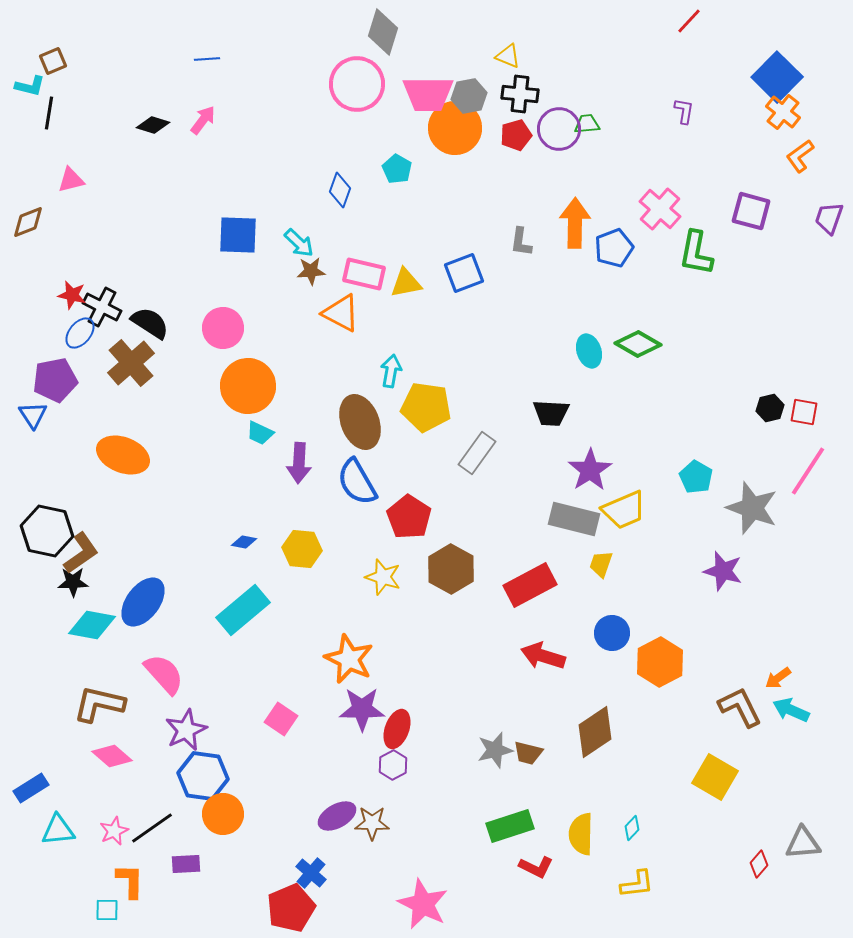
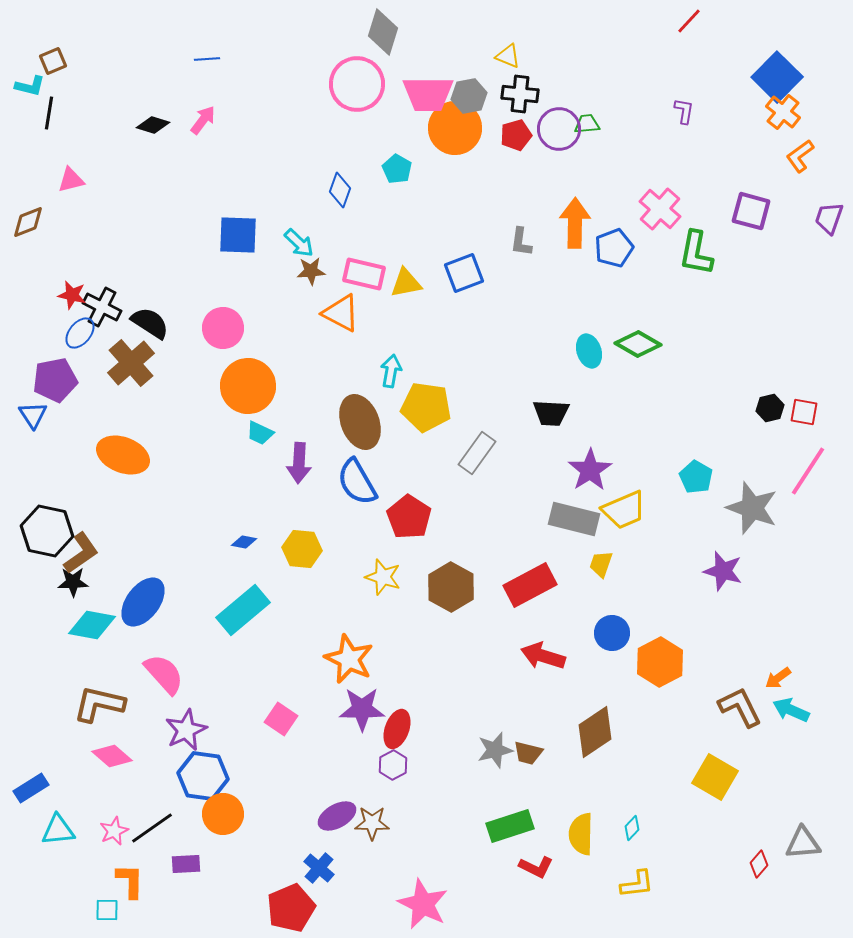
brown hexagon at (451, 569): moved 18 px down
blue cross at (311, 873): moved 8 px right, 5 px up
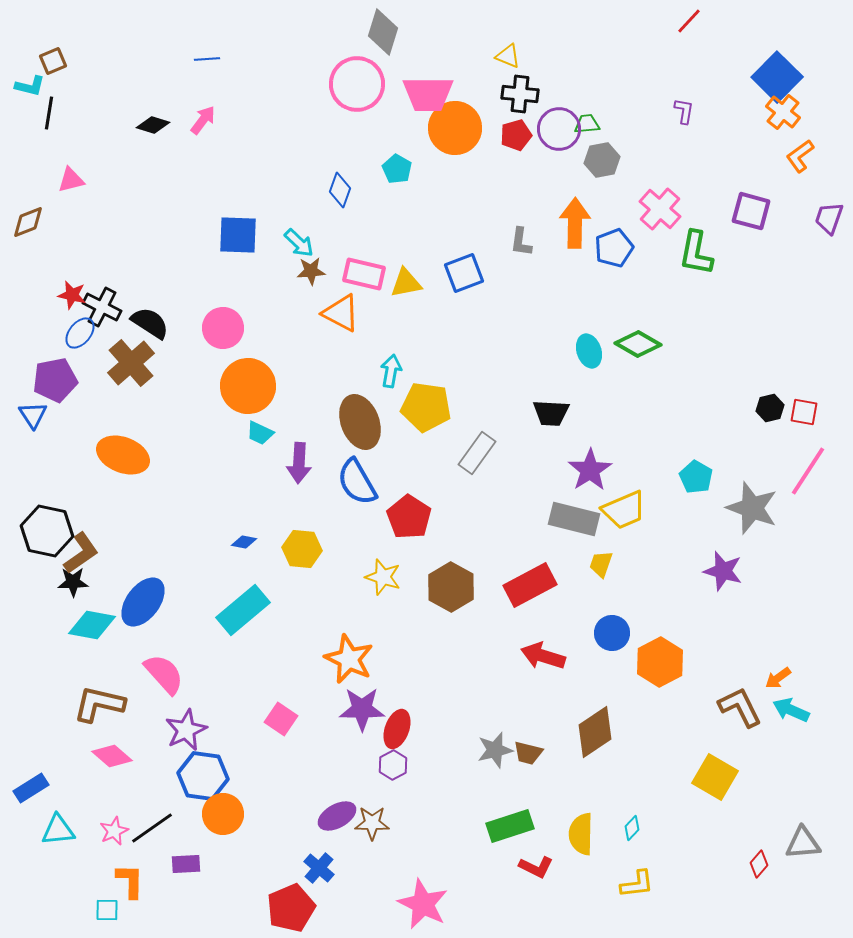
gray hexagon at (469, 96): moved 133 px right, 64 px down
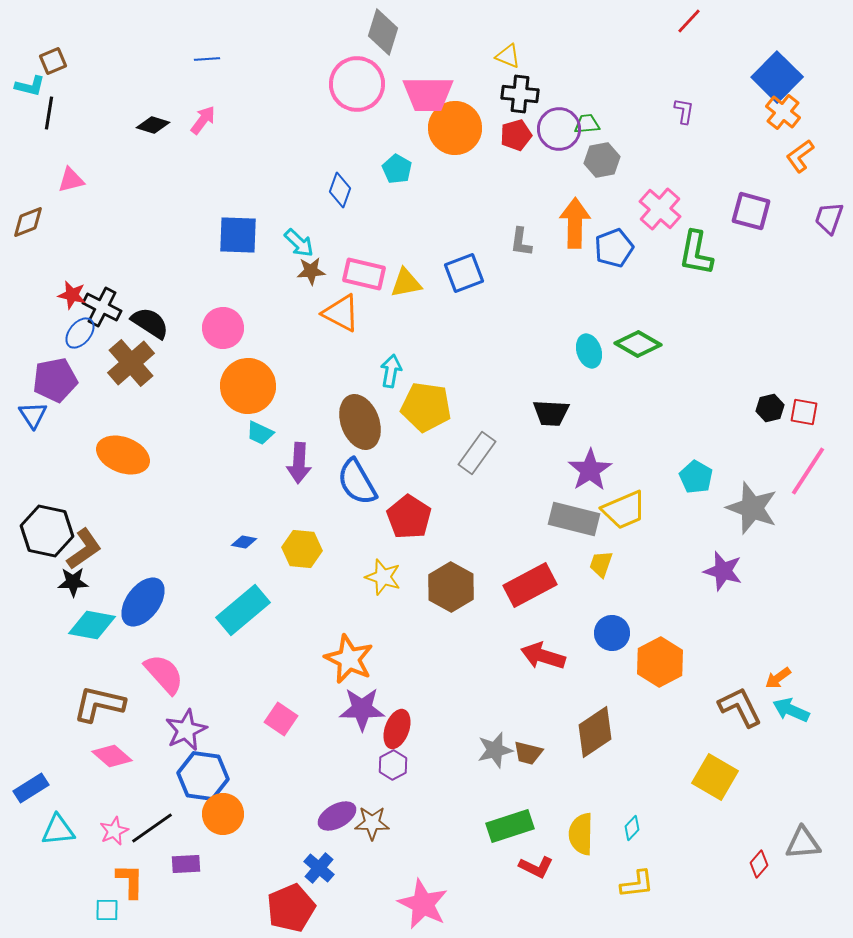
brown L-shape at (81, 553): moved 3 px right, 4 px up
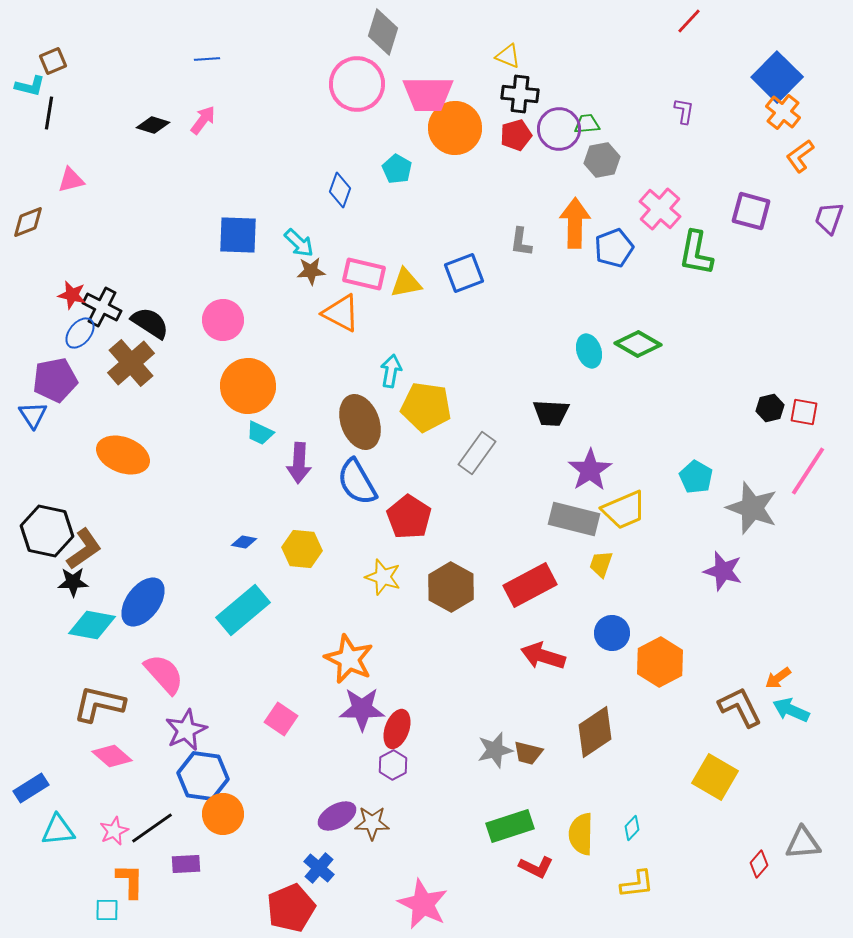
pink circle at (223, 328): moved 8 px up
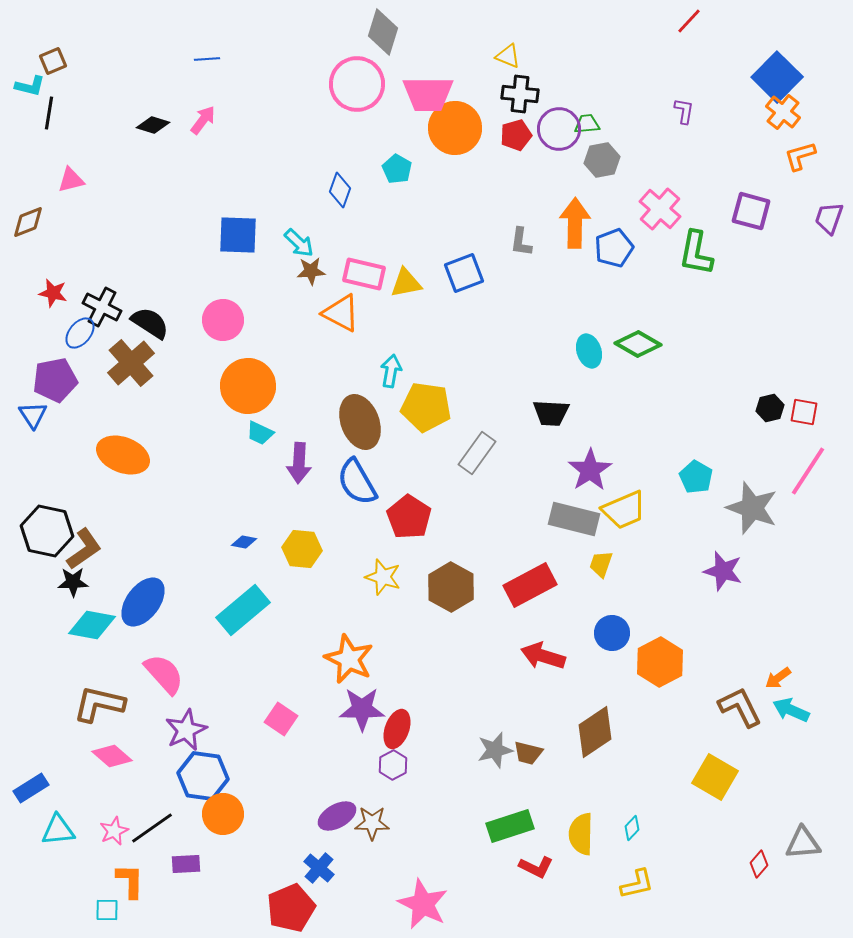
orange L-shape at (800, 156): rotated 20 degrees clockwise
red star at (72, 295): moved 19 px left, 2 px up
yellow L-shape at (637, 884): rotated 6 degrees counterclockwise
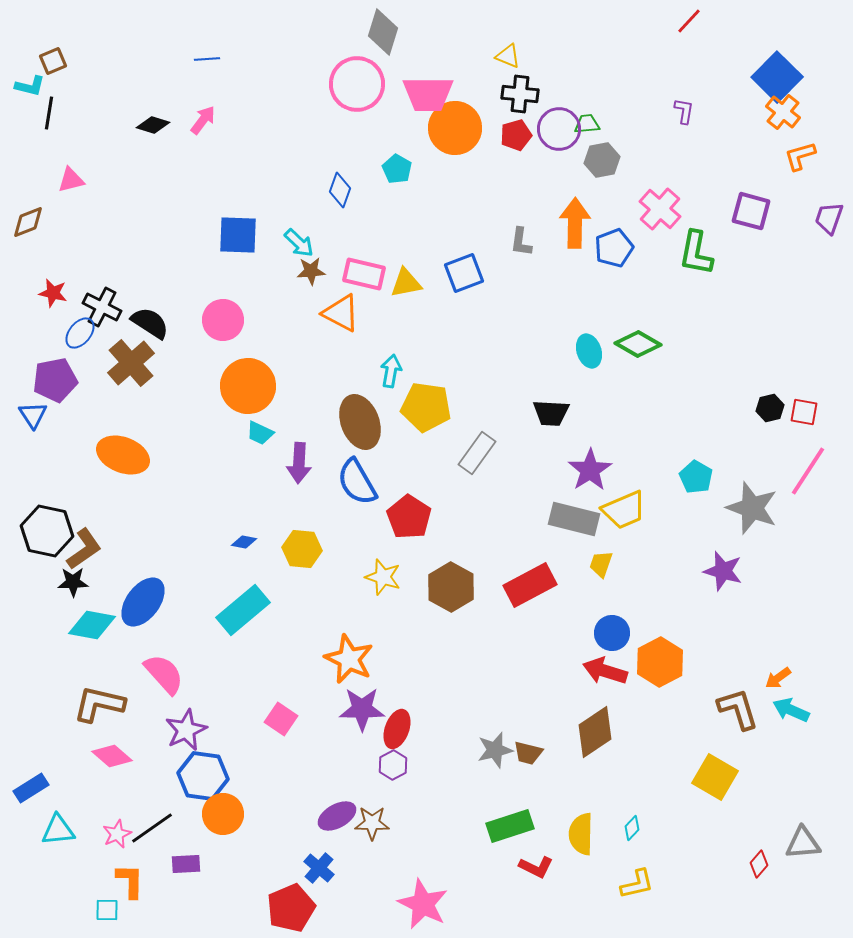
red arrow at (543, 656): moved 62 px right, 15 px down
brown L-shape at (740, 707): moved 2 px left, 2 px down; rotated 9 degrees clockwise
pink star at (114, 831): moved 3 px right, 3 px down
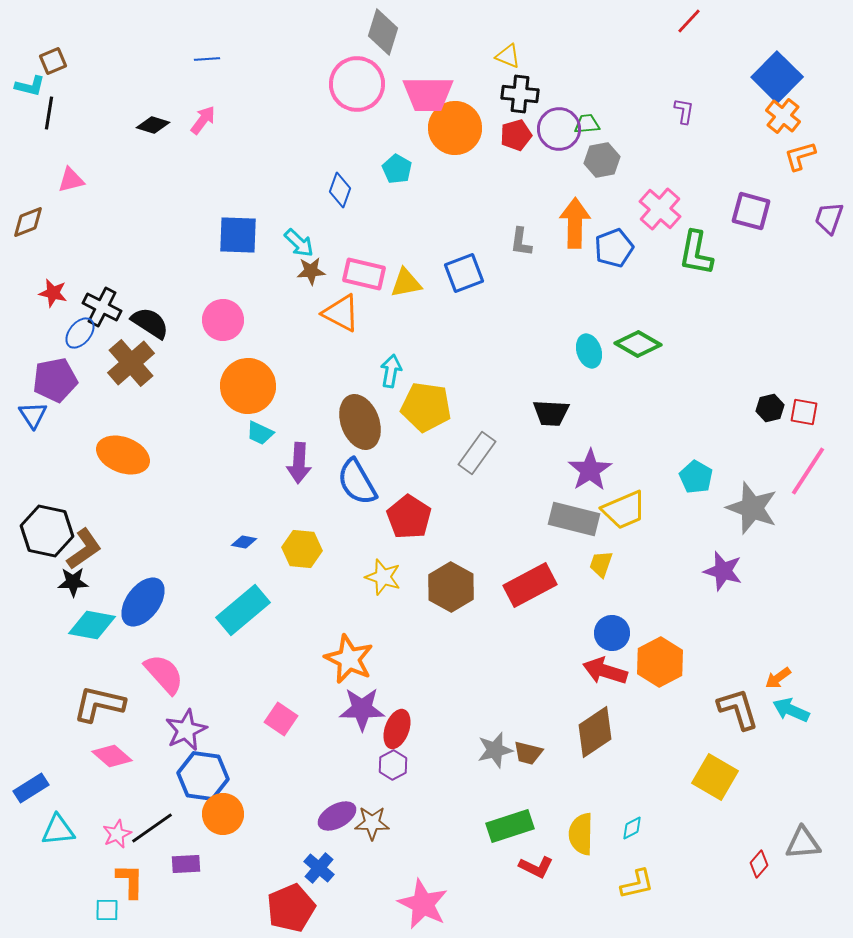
orange cross at (783, 112): moved 4 px down
cyan diamond at (632, 828): rotated 20 degrees clockwise
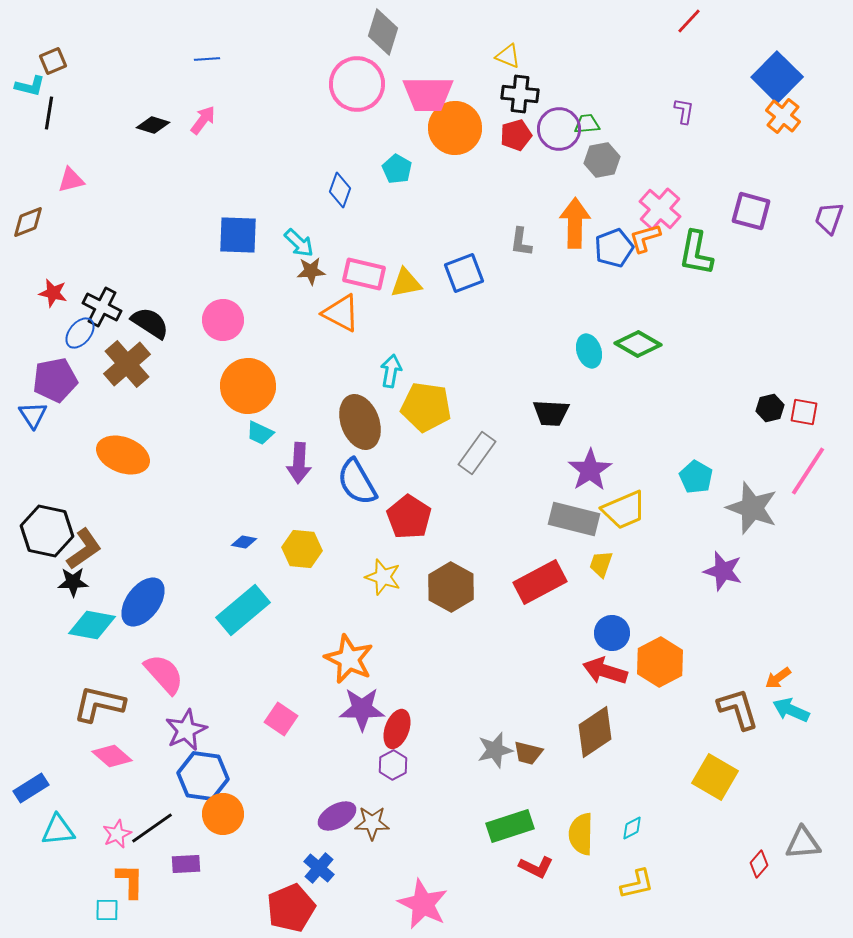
orange L-shape at (800, 156): moved 155 px left, 82 px down
brown cross at (131, 363): moved 4 px left, 1 px down
red rectangle at (530, 585): moved 10 px right, 3 px up
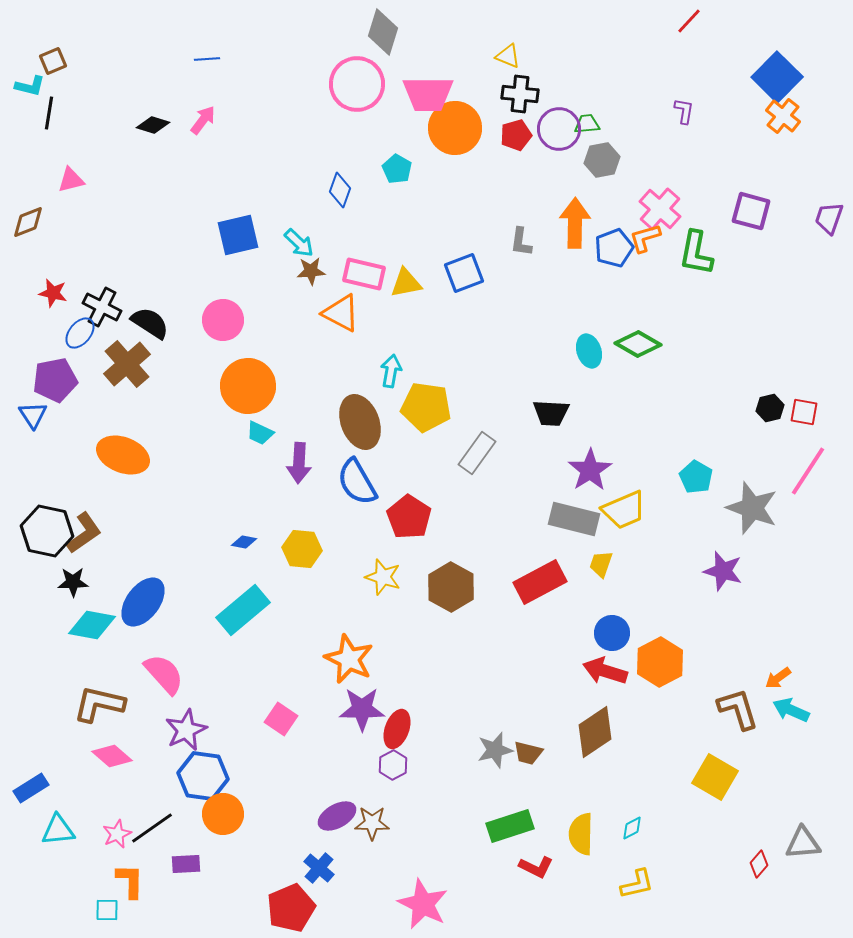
blue square at (238, 235): rotated 15 degrees counterclockwise
brown L-shape at (84, 549): moved 16 px up
